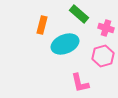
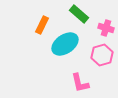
orange rectangle: rotated 12 degrees clockwise
cyan ellipse: rotated 12 degrees counterclockwise
pink hexagon: moved 1 px left, 1 px up
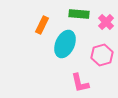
green rectangle: rotated 36 degrees counterclockwise
pink cross: moved 6 px up; rotated 28 degrees clockwise
cyan ellipse: rotated 32 degrees counterclockwise
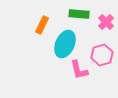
pink L-shape: moved 1 px left, 13 px up
